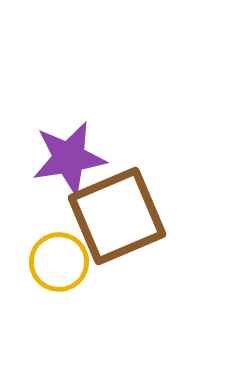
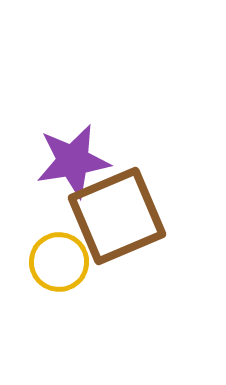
purple star: moved 4 px right, 3 px down
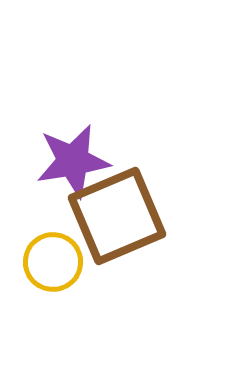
yellow circle: moved 6 px left
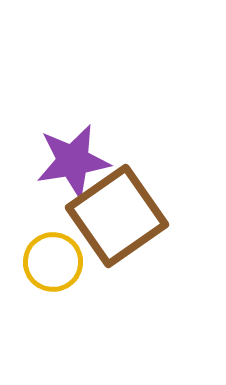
brown square: rotated 12 degrees counterclockwise
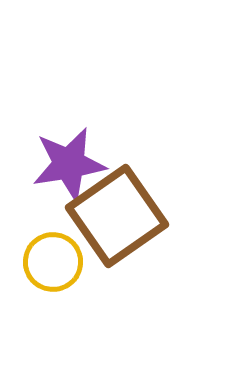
purple star: moved 4 px left, 3 px down
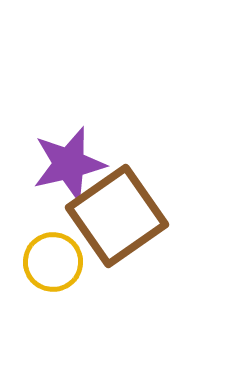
purple star: rotated 4 degrees counterclockwise
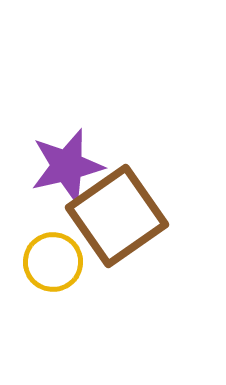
purple star: moved 2 px left, 2 px down
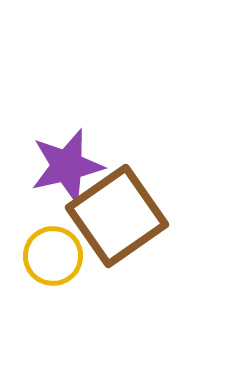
yellow circle: moved 6 px up
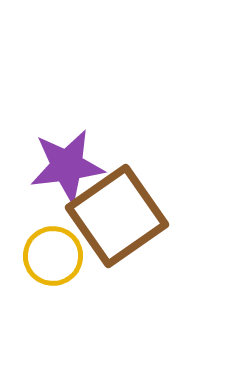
purple star: rotated 6 degrees clockwise
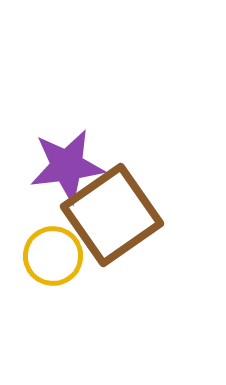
brown square: moved 5 px left, 1 px up
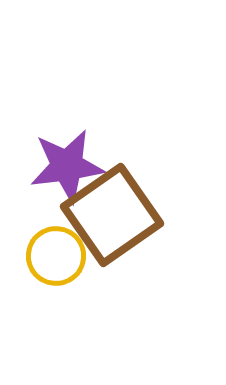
yellow circle: moved 3 px right
